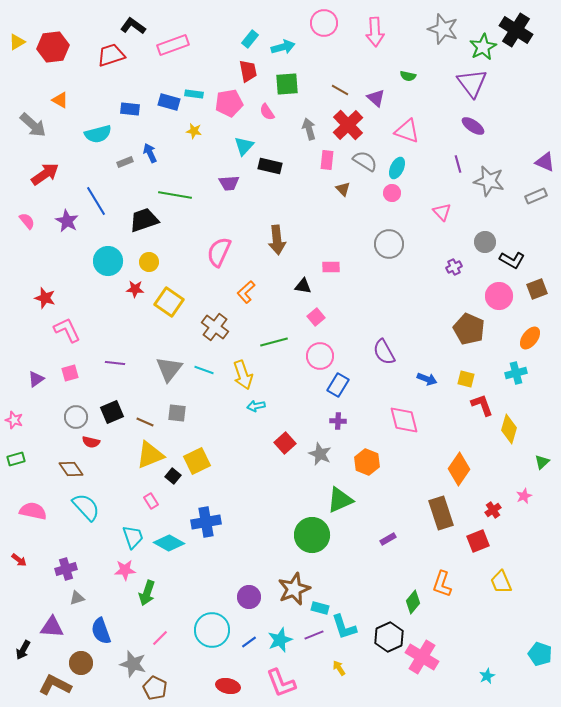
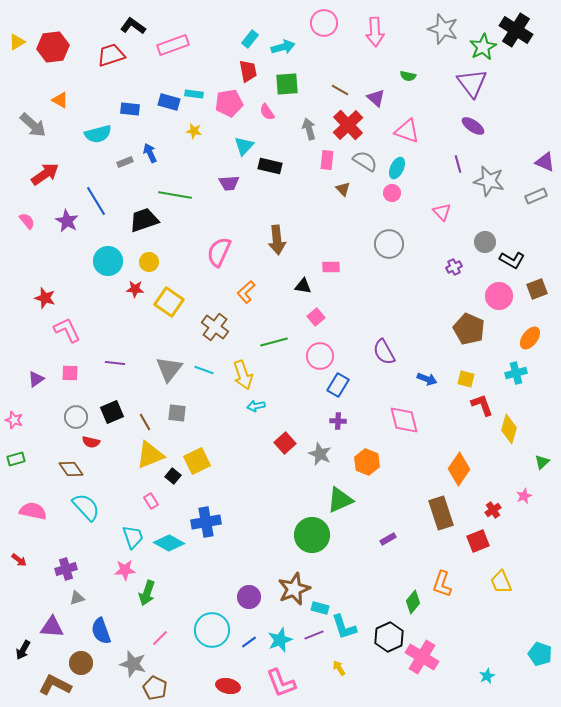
pink square at (70, 373): rotated 18 degrees clockwise
brown line at (145, 422): rotated 36 degrees clockwise
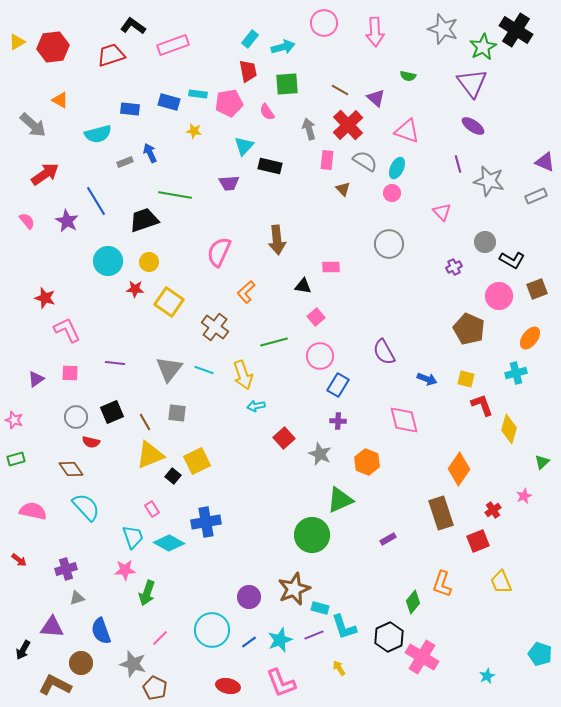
cyan rectangle at (194, 94): moved 4 px right
red square at (285, 443): moved 1 px left, 5 px up
pink rectangle at (151, 501): moved 1 px right, 8 px down
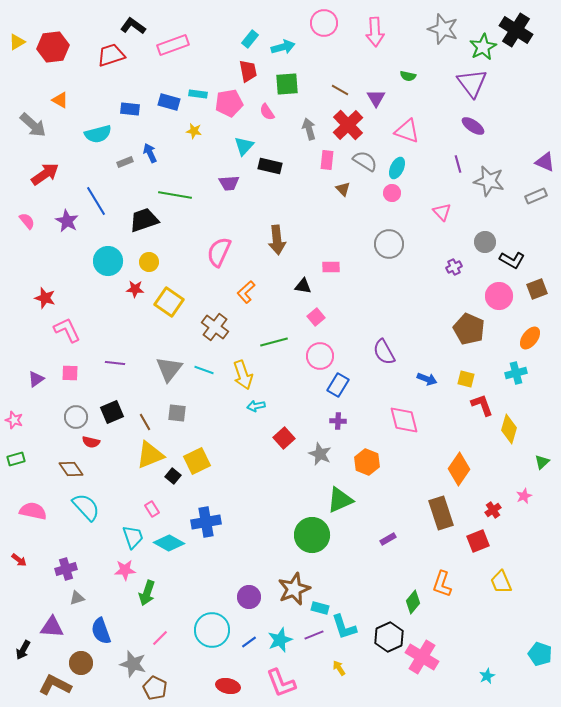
purple triangle at (376, 98): rotated 18 degrees clockwise
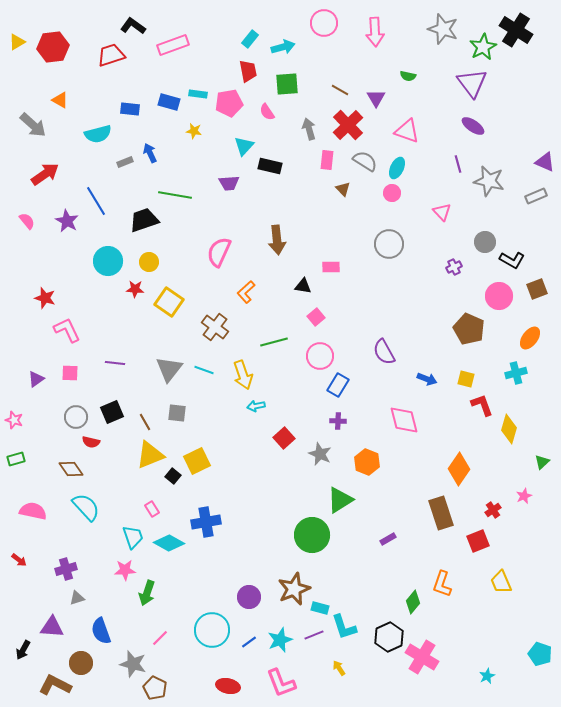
green triangle at (340, 500): rotated 8 degrees counterclockwise
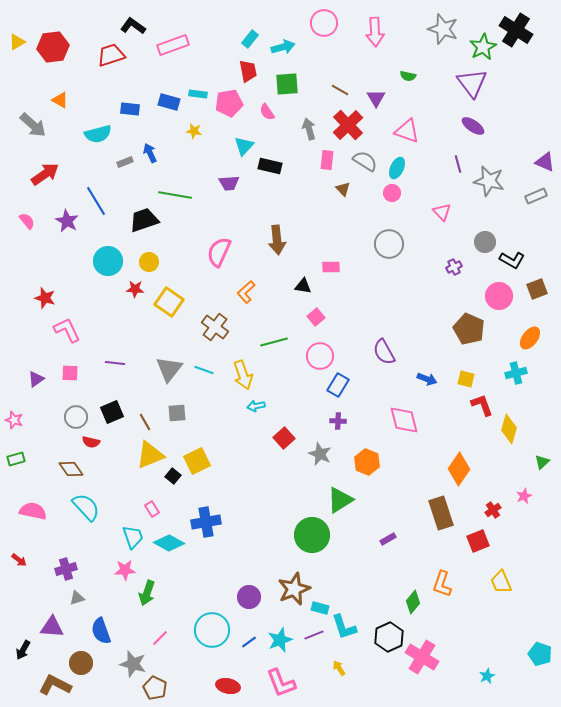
gray square at (177, 413): rotated 12 degrees counterclockwise
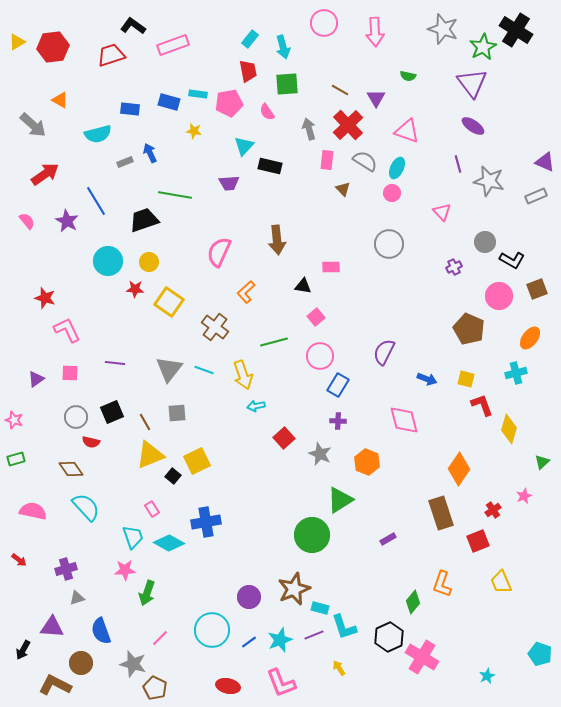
cyan arrow at (283, 47): rotated 90 degrees clockwise
purple semicircle at (384, 352): rotated 56 degrees clockwise
